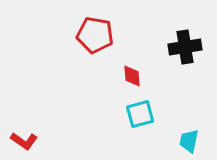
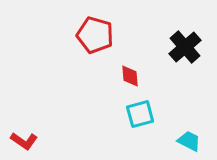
red pentagon: rotated 6 degrees clockwise
black cross: rotated 32 degrees counterclockwise
red diamond: moved 2 px left
cyan trapezoid: rotated 105 degrees clockwise
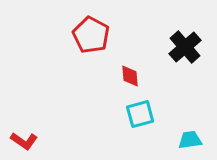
red pentagon: moved 4 px left; rotated 12 degrees clockwise
cyan trapezoid: moved 1 px right, 1 px up; rotated 35 degrees counterclockwise
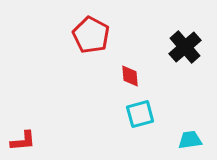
red L-shape: moved 1 px left; rotated 40 degrees counterclockwise
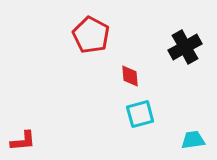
black cross: rotated 12 degrees clockwise
cyan trapezoid: moved 3 px right
